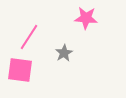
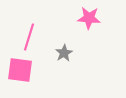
pink star: moved 3 px right
pink line: rotated 16 degrees counterclockwise
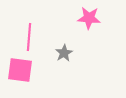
pink line: rotated 12 degrees counterclockwise
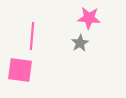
pink line: moved 3 px right, 1 px up
gray star: moved 16 px right, 10 px up
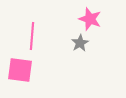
pink star: moved 1 px right, 1 px down; rotated 15 degrees clockwise
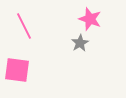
pink line: moved 8 px left, 10 px up; rotated 32 degrees counterclockwise
pink square: moved 3 px left
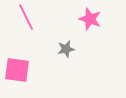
pink line: moved 2 px right, 9 px up
gray star: moved 14 px left, 6 px down; rotated 18 degrees clockwise
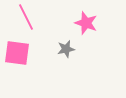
pink star: moved 4 px left, 4 px down
pink square: moved 17 px up
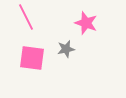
pink square: moved 15 px right, 5 px down
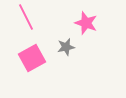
gray star: moved 2 px up
pink square: rotated 36 degrees counterclockwise
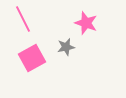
pink line: moved 3 px left, 2 px down
